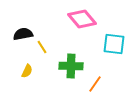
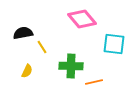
black semicircle: moved 1 px up
orange line: moved 1 px left, 2 px up; rotated 42 degrees clockwise
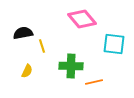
yellow line: moved 1 px up; rotated 16 degrees clockwise
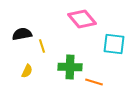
black semicircle: moved 1 px left, 1 px down
green cross: moved 1 px left, 1 px down
orange line: rotated 30 degrees clockwise
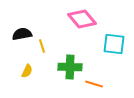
orange line: moved 2 px down
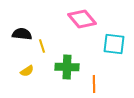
black semicircle: rotated 18 degrees clockwise
green cross: moved 3 px left
yellow semicircle: rotated 32 degrees clockwise
orange line: rotated 72 degrees clockwise
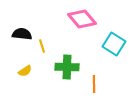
cyan square: rotated 25 degrees clockwise
yellow semicircle: moved 2 px left
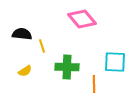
cyan square: moved 1 px right, 18 px down; rotated 30 degrees counterclockwise
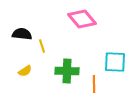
green cross: moved 4 px down
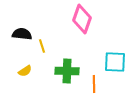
pink diamond: rotated 60 degrees clockwise
